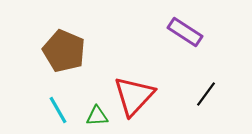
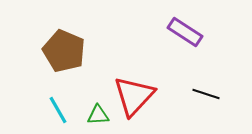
black line: rotated 72 degrees clockwise
green triangle: moved 1 px right, 1 px up
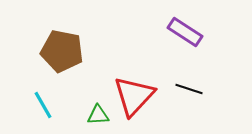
brown pentagon: moved 2 px left; rotated 12 degrees counterclockwise
black line: moved 17 px left, 5 px up
cyan line: moved 15 px left, 5 px up
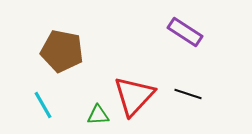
black line: moved 1 px left, 5 px down
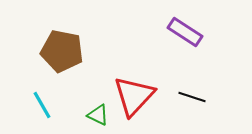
black line: moved 4 px right, 3 px down
cyan line: moved 1 px left
green triangle: rotated 30 degrees clockwise
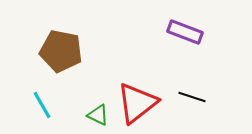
purple rectangle: rotated 12 degrees counterclockwise
brown pentagon: moved 1 px left
red triangle: moved 3 px right, 7 px down; rotated 9 degrees clockwise
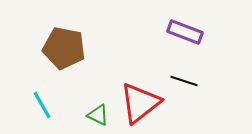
brown pentagon: moved 3 px right, 3 px up
black line: moved 8 px left, 16 px up
red triangle: moved 3 px right
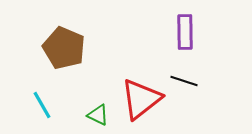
purple rectangle: rotated 68 degrees clockwise
brown pentagon: rotated 12 degrees clockwise
red triangle: moved 1 px right, 4 px up
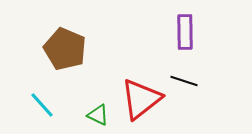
brown pentagon: moved 1 px right, 1 px down
cyan line: rotated 12 degrees counterclockwise
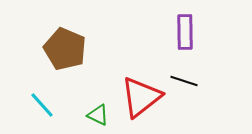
red triangle: moved 2 px up
